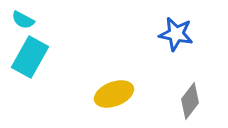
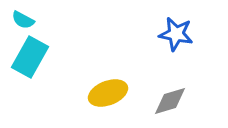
yellow ellipse: moved 6 px left, 1 px up
gray diamond: moved 20 px left; rotated 36 degrees clockwise
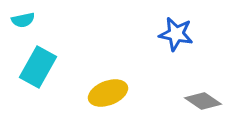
cyan semicircle: rotated 40 degrees counterclockwise
cyan rectangle: moved 8 px right, 10 px down
gray diamond: moved 33 px right; rotated 51 degrees clockwise
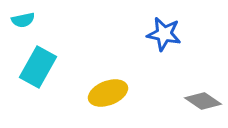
blue star: moved 12 px left
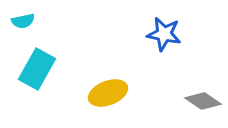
cyan semicircle: moved 1 px down
cyan rectangle: moved 1 px left, 2 px down
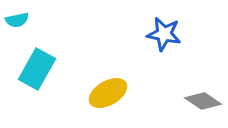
cyan semicircle: moved 6 px left, 1 px up
yellow ellipse: rotated 9 degrees counterclockwise
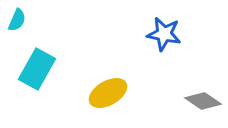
cyan semicircle: rotated 55 degrees counterclockwise
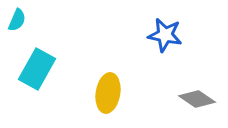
blue star: moved 1 px right, 1 px down
yellow ellipse: rotated 51 degrees counterclockwise
gray diamond: moved 6 px left, 2 px up
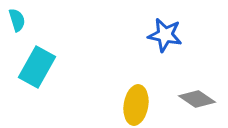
cyan semicircle: rotated 40 degrees counterclockwise
cyan rectangle: moved 2 px up
yellow ellipse: moved 28 px right, 12 px down
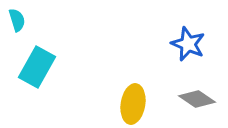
blue star: moved 23 px right, 9 px down; rotated 12 degrees clockwise
yellow ellipse: moved 3 px left, 1 px up
